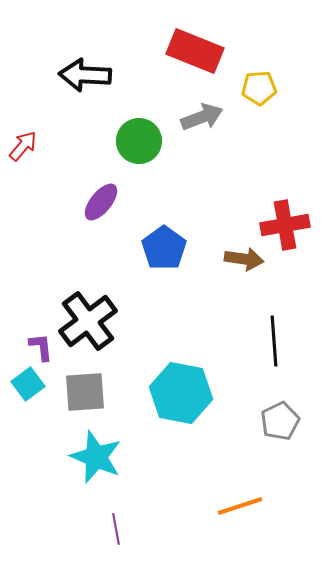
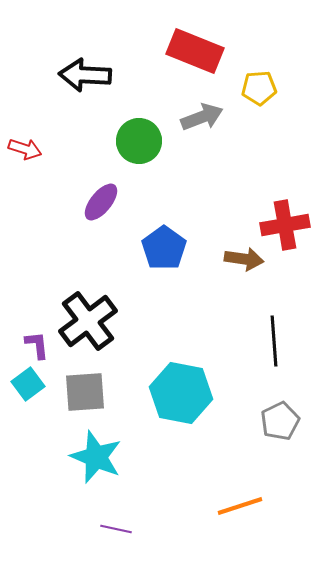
red arrow: moved 2 px right, 3 px down; rotated 68 degrees clockwise
purple L-shape: moved 4 px left, 2 px up
purple line: rotated 68 degrees counterclockwise
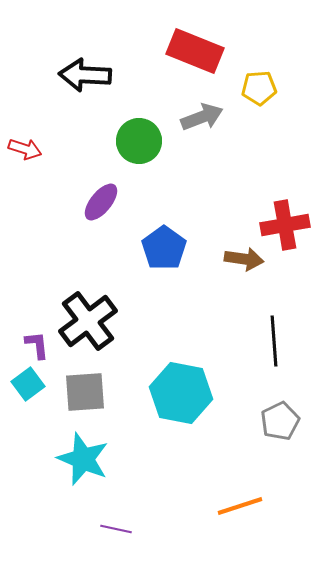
cyan star: moved 13 px left, 2 px down
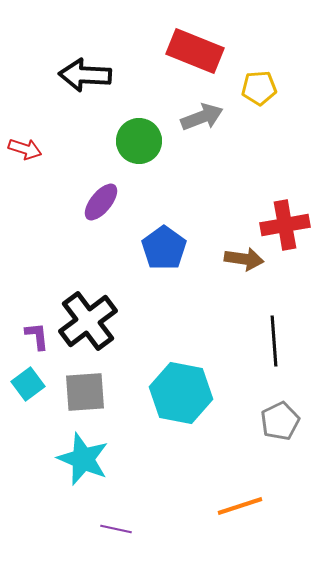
purple L-shape: moved 9 px up
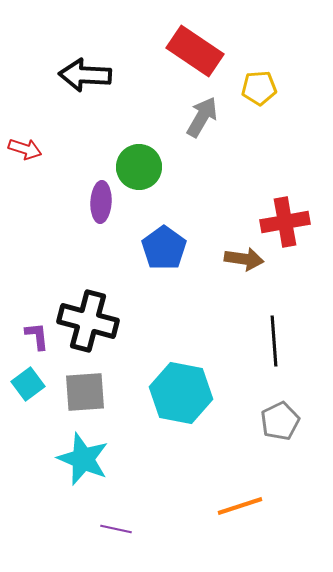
red rectangle: rotated 12 degrees clockwise
gray arrow: rotated 39 degrees counterclockwise
green circle: moved 26 px down
purple ellipse: rotated 36 degrees counterclockwise
red cross: moved 3 px up
black cross: rotated 38 degrees counterclockwise
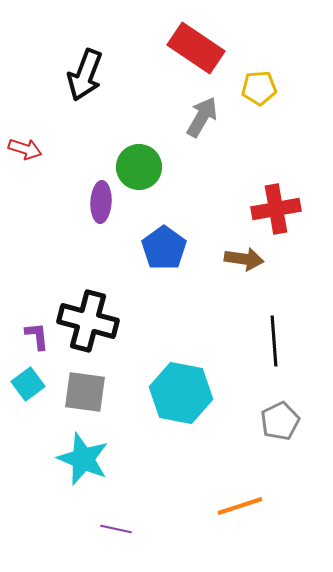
red rectangle: moved 1 px right, 3 px up
black arrow: rotated 72 degrees counterclockwise
red cross: moved 9 px left, 13 px up
gray square: rotated 12 degrees clockwise
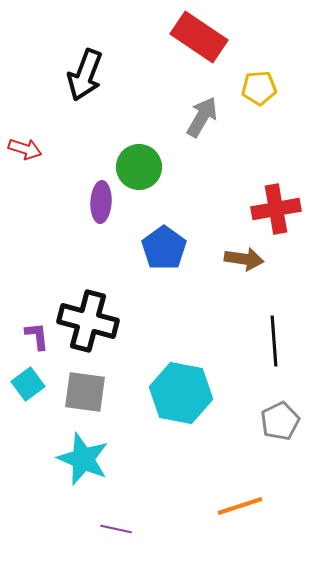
red rectangle: moved 3 px right, 11 px up
